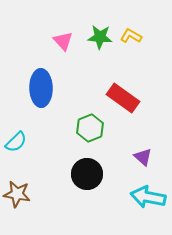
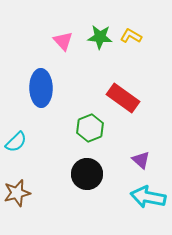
purple triangle: moved 2 px left, 3 px down
brown star: moved 1 px up; rotated 24 degrees counterclockwise
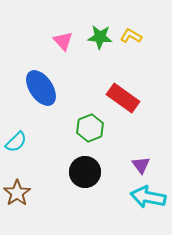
blue ellipse: rotated 33 degrees counterclockwise
purple triangle: moved 5 px down; rotated 12 degrees clockwise
black circle: moved 2 px left, 2 px up
brown star: rotated 20 degrees counterclockwise
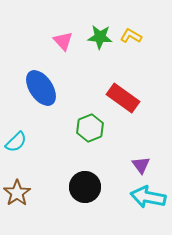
black circle: moved 15 px down
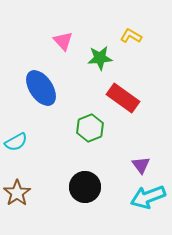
green star: moved 21 px down; rotated 10 degrees counterclockwise
cyan semicircle: rotated 15 degrees clockwise
cyan arrow: rotated 32 degrees counterclockwise
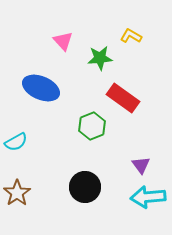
blue ellipse: rotated 33 degrees counterclockwise
green hexagon: moved 2 px right, 2 px up
cyan arrow: rotated 16 degrees clockwise
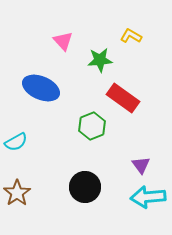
green star: moved 2 px down
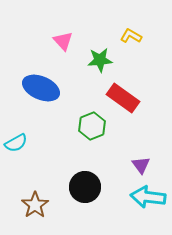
cyan semicircle: moved 1 px down
brown star: moved 18 px right, 12 px down
cyan arrow: rotated 12 degrees clockwise
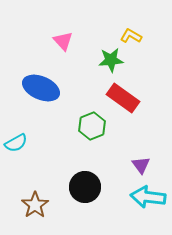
green star: moved 11 px right
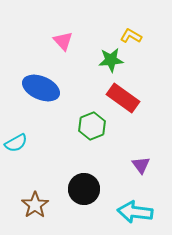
black circle: moved 1 px left, 2 px down
cyan arrow: moved 13 px left, 15 px down
